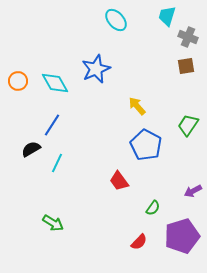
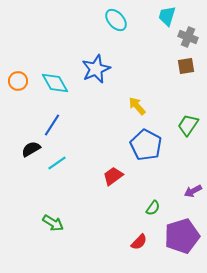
cyan line: rotated 30 degrees clockwise
red trapezoid: moved 6 px left, 5 px up; rotated 90 degrees clockwise
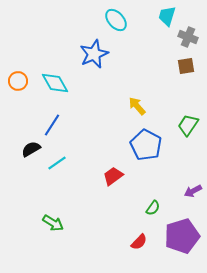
blue star: moved 2 px left, 15 px up
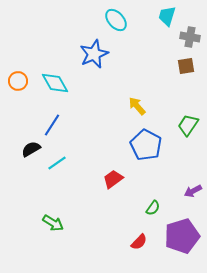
gray cross: moved 2 px right; rotated 12 degrees counterclockwise
red trapezoid: moved 3 px down
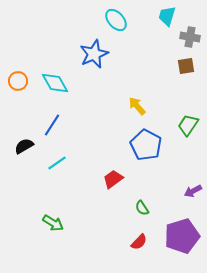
black semicircle: moved 7 px left, 3 px up
green semicircle: moved 11 px left; rotated 112 degrees clockwise
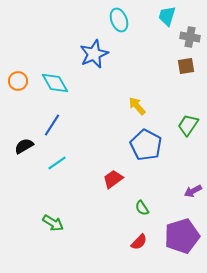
cyan ellipse: moved 3 px right; rotated 20 degrees clockwise
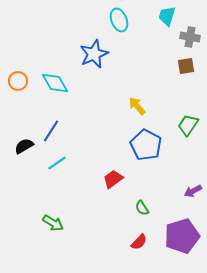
blue line: moved 1 px left, 6 px down
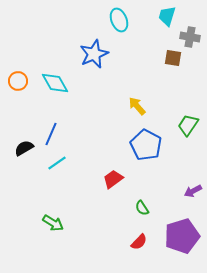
brown square: moved 13 px left, 8 px up; rotated 18 degrees clockwise
blue line: moved 3 px down; rotated 10 degrees counterclockwise
black semicircle: moved 2 px down
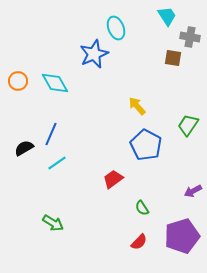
cyan trapezoid: rotated 130 degrees clockwise
cyan ellipse: moved 3 px left, 8 px down
